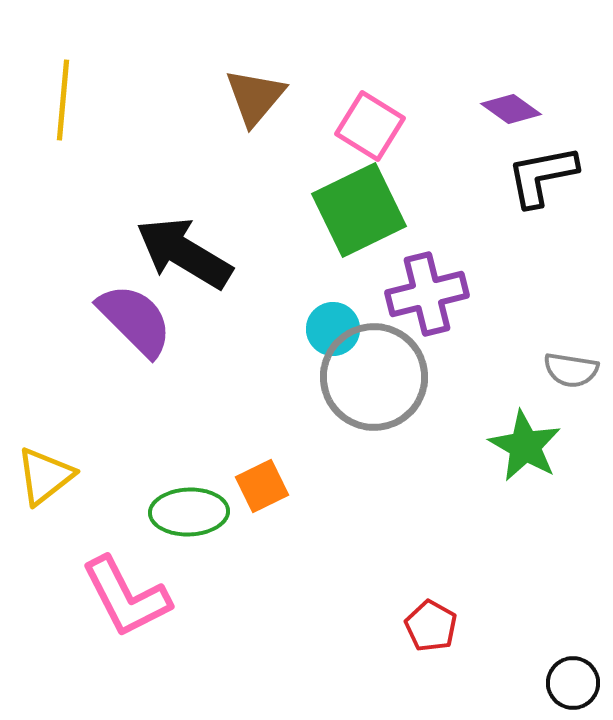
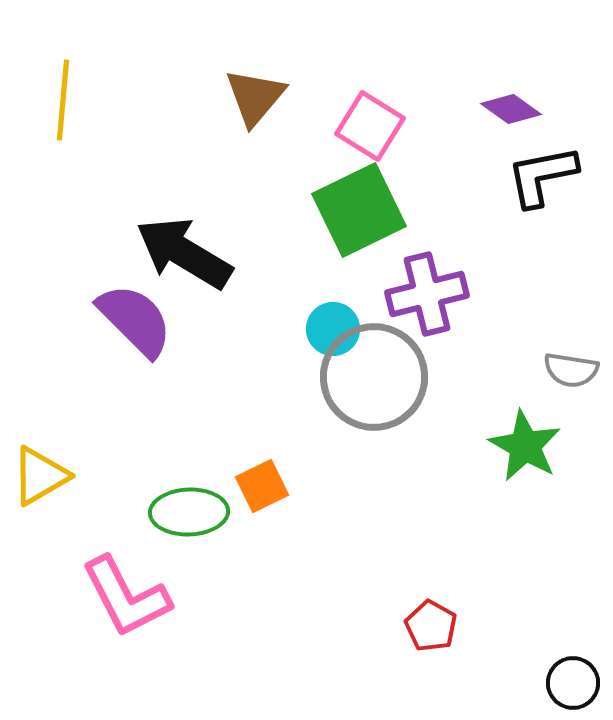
yellow triangle: moved 5 px left; rotated 8 degrees clockwise
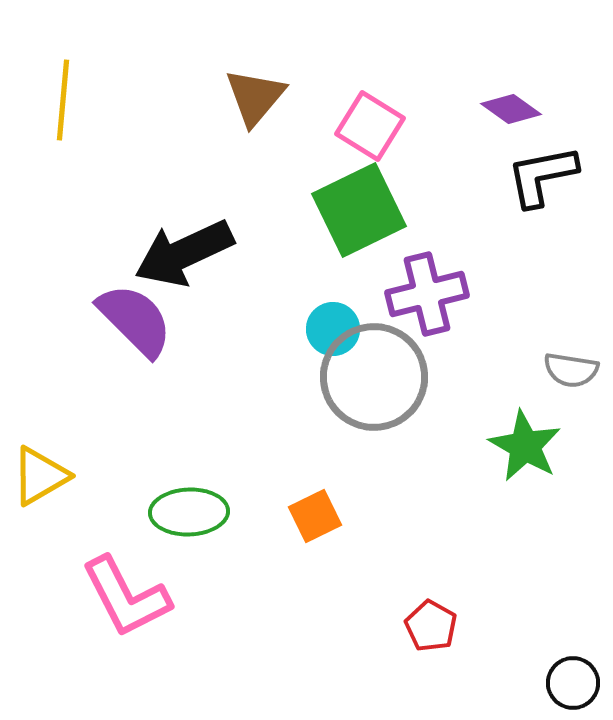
black arrow: rotated 56 degrees counterclockwise
orange square: moved 53 px right, 30 px down
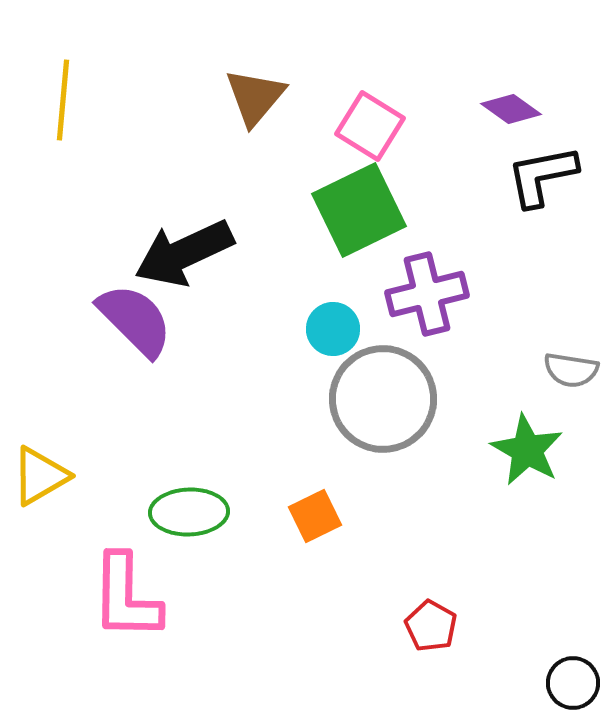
gray circle: moved 9 px right, 22 px down
green star: moved 2 px right, 4 px down
pink L-shape: rotated 28 degrees clockwise
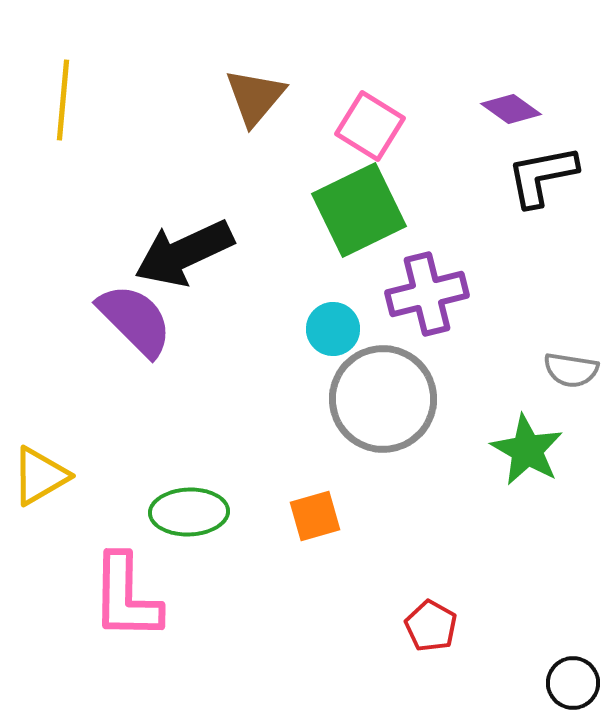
orange square: rotated 10 degrees clockwise
